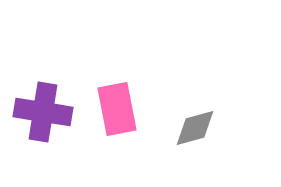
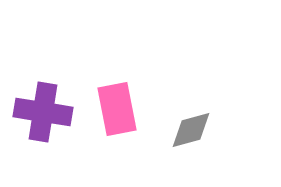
gray diamond: moved 4 px left, 2 px down
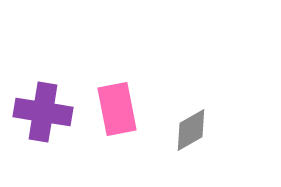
gray diamond: rotated 15 degrees counterclockwise
